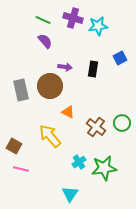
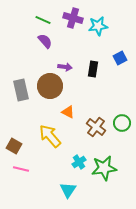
cyan triangle: moved 2 px left, 4 px up
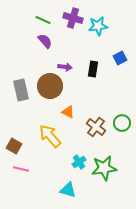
cyan triangle: rotated 48 degrees counterclockwise
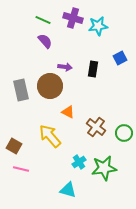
green circle: moved 2 px right, 10 px down
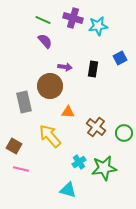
gray rectangle: moved 3 px right, 12 px down
orange triangle: rotated 24 degrees counterclockwise
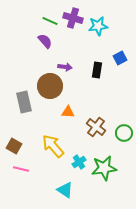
green line: moved 7 px right, 1 px down
black rectangle: moved 4 px right, 1 px down
yellow arrow: moved 3 px right, 10 px down
cyan triangle: moved 3 px left; rotated 18 degrees clockwise
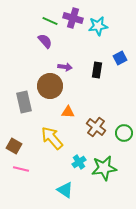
yellow arrow: moved 1 px left, 8 px up
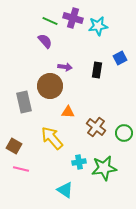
cyan cross: rotated 24 degrees clockwise
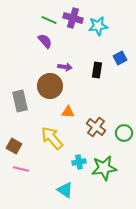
green line: moved 1 px left, 1 px up
gray rectangle: moved 4 px left, 1 px up
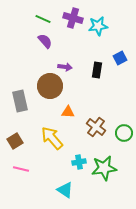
green line: moved 6 px left, 1 px up
brown square: moved 1 px right, 5 px up; rotated 28 degrees clockwise
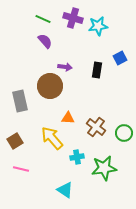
orange triangle: moved 6 px down
cyan cross: moved 2 px left, 5 px up
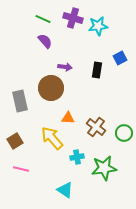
brown circle: moved 1 px right, 2 px down
